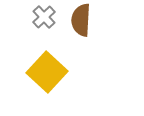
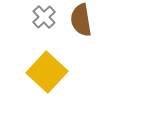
brown semicircle: rotated 12 degrees counterclockwise
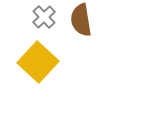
yellow square: moved 9 px left, 10 px up
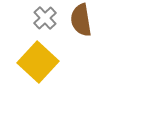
gray cross: moved 1 px right, 1 px down
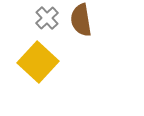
gray cross: moved 2 px right
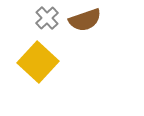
brown semicircle: moved 4 px right; rotated 100 degrees counterclockwise
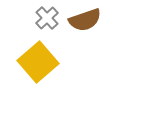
yellow square: rotated 6 degrees clockwise
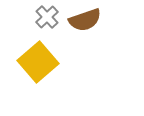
gray cross: moved 1 px up
